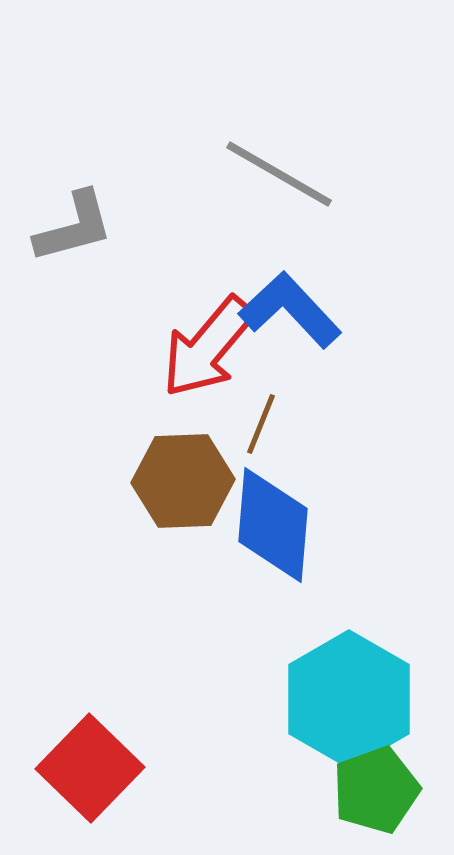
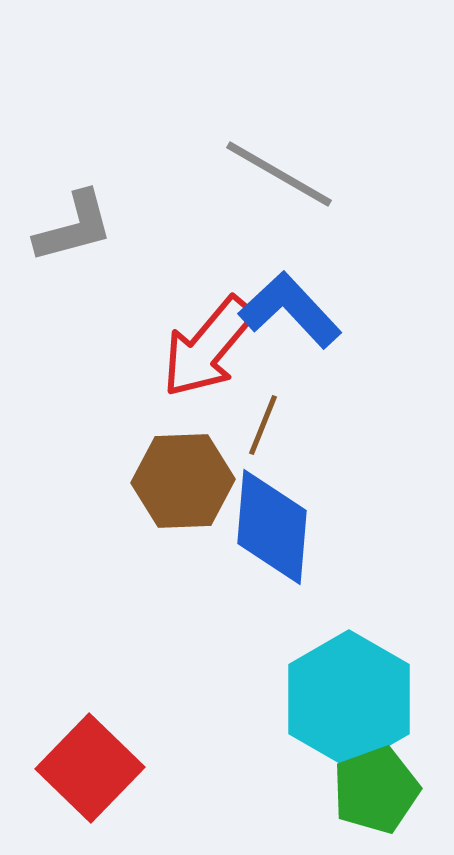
brown line: moved 2 px right, 1 px down
blue diamond: moved 1 px left, 2 px down
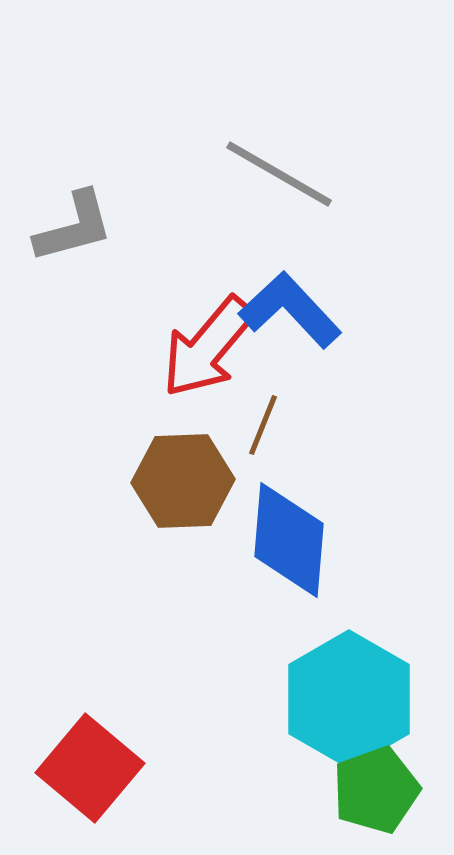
blue diamond: moved 17 px right, 13 px down
red square: rotated 4 degrees counterclockwise
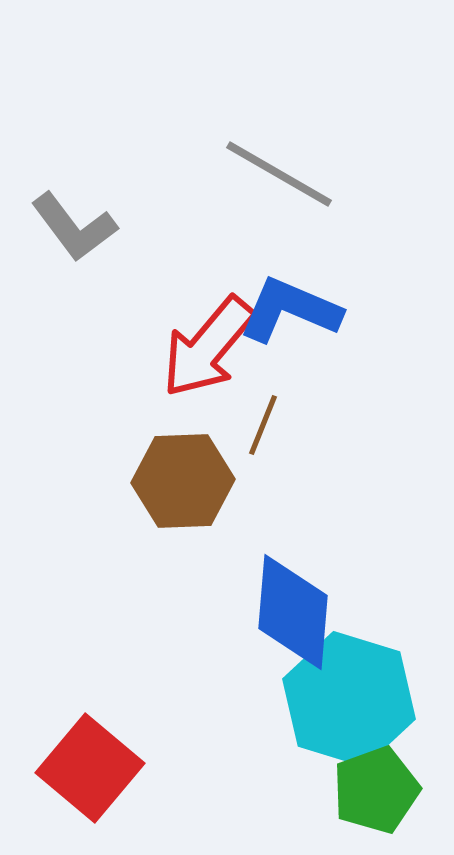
gray L-shape: rotated 68 degrees clockwise
blue L-shape: rotated 24 degrees counterclockwise
blue diamond: moved 4 px right, 72 px down
cyan hexagon: rotated 13 degrees counterclockwise
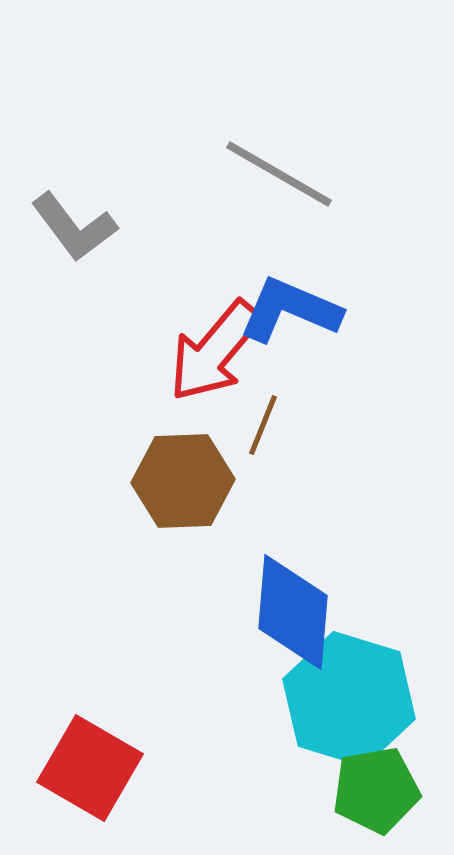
red arrow: moved 7 px right, 4 px down
red square: rotated 10 degrees counterclockwise
green pentagon: rotated 10 degrees clockwise
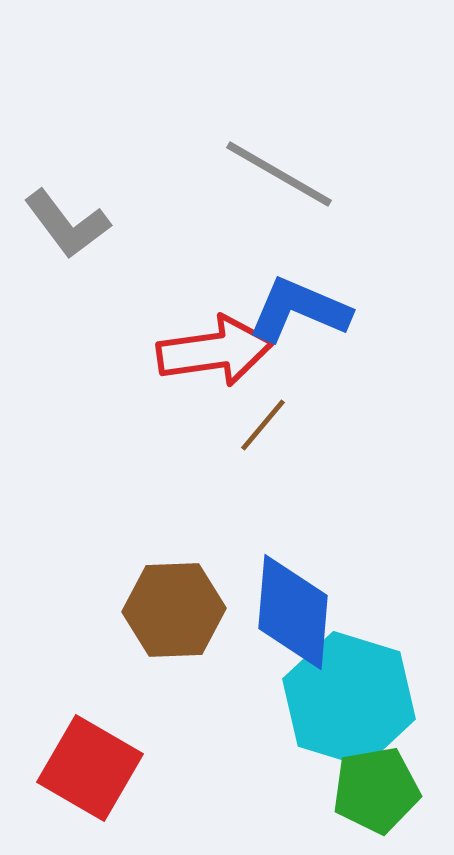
gray L-shape: moved 7 px left, 3 px up
blue L-shape: moved 9 px right
red arrow: rotated 138 degrees counterclockwise
brown line: rotated 18 degrees clockwise
brown hexagon: moved 9 px left, 129 px down
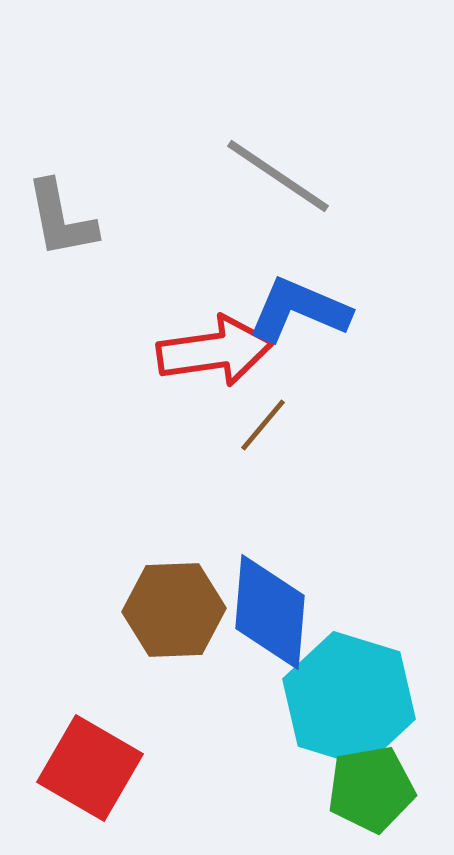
gray line: moved 1 px left, 2 px down; rotated 4 degrees clockwise
gray L-shape: moved 6 px left, 5 px up; rotated 26 degrees clockwise
blue diamond: moved 23 px left
green pentagon: moved 5 px left, 1 px up
